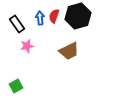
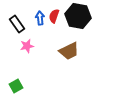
black hexagon: rotated 25 degrees clockwise
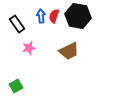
blue arrow: moved 1 px right, 2 px up
pink star: moved 2 px right, 2 px down
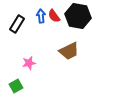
red semicircle: rotated 56 degrees counterclockwise
black rectangle: rotated 66 degrees clockwise
pink star: moved 15 px down
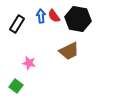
black hexagon: moved 3 px down
pink star: rotated 24 degrees clockwise
green square: rotated 24 degrees counterclockwise
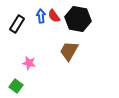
brown trapezoid: rotated 145 degrees clockwise
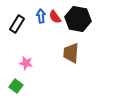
red semicircle: moved 1 px right, 1 px down
brown trapezoid: moved 2 px right, 2 px down; rotated 25 degrees counterclockwise
pink star: moved 3 px left
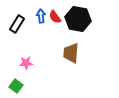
pink star: rotated 16 degrees counterclockwise
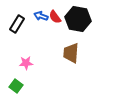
blue arrow: rotated 64 degrees counterclockwise
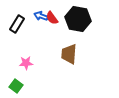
red semicircle: moved 3 px left, 1 px down
brown trapezoid: moved 2 px left, 1 px down
